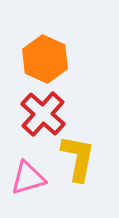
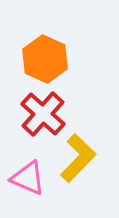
yellow L-shape: rotated 33 degrees clockwise
pink triangle: rotated 39 degrees clockwise
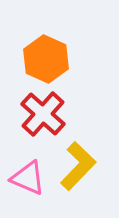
orange hexagon: moved 1 px right
yellow L-shape: moved 8 px down
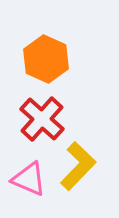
red cross: moved 1 px left, 5 px down
pink triangle: moved 1 px right, 1 px down
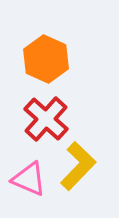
red cross: moved 4 px right
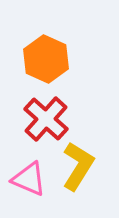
yellow L-shape: rotated 12 degrees counterclockwise
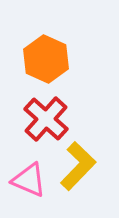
yellow L-shape: rotated 12 degrees clockwise
pink triangle: moved 1 px down
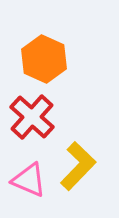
orange hexagon: moved 2 px left
red cross: moved 14 px left, 2 px up
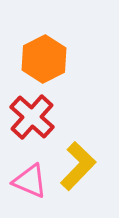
orange hexagon: rotated 9 degrees clockwise
pink triangle: moved 1 px right, 1 px down
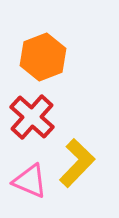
orange hexagon: moved 1 px left, 2 px up; rotated 6 degrees clockwise
yellow L-shape: moved 1 px left, 3 px up
